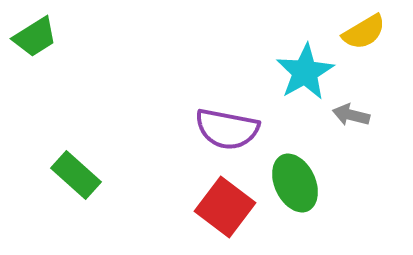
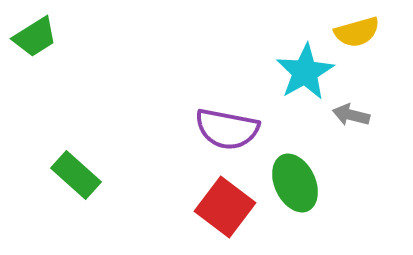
yellow semicircle: moved 7 px left; rotated 15 degrees clockwise
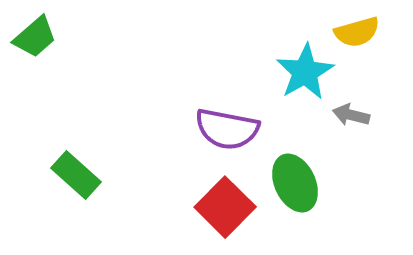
green trapezoid: rotated 9 degrees counterclockwise
red square: rotated 8 degrees clockwise
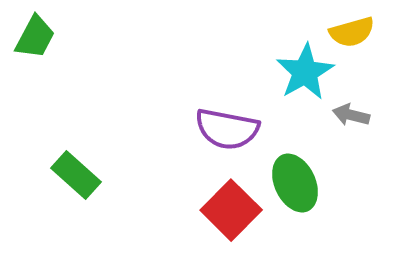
yellow semicircle: moved 5 px left
green trapezoid: rotated 21 degrees counterclockwise
red square: moved 6 px right, 3 px down
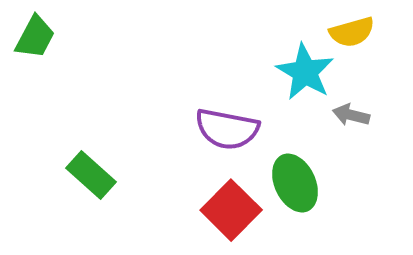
cyan star: rotated 12 degrees counterclockwise
green rectangle: moved 15 px right
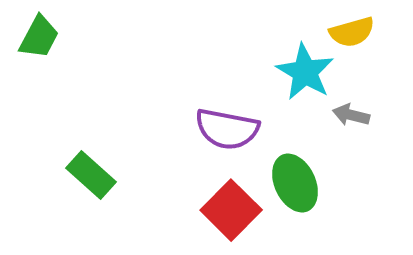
green trapezoid: moved 4 px right
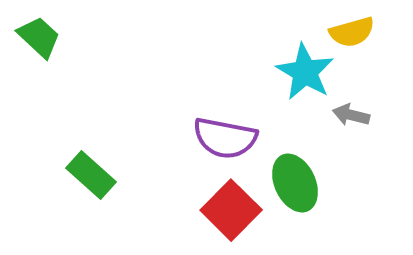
green trapezoid: rotated 75 degrees counterclockwise
purple semicircle: moved 2 px left, 9 px down
